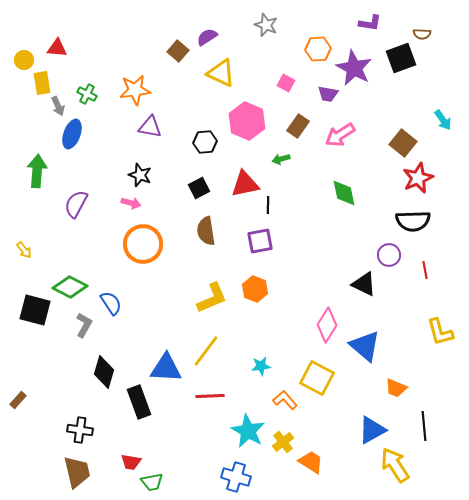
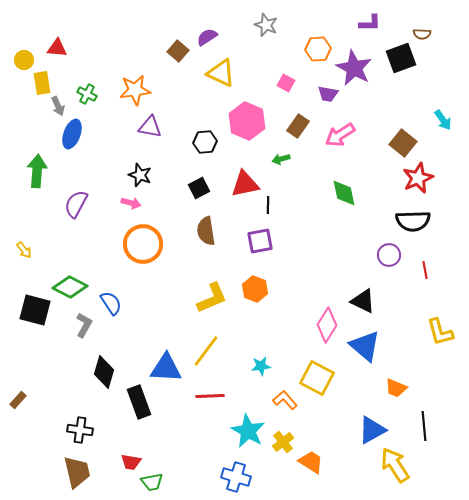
purple L-shape at (370, 23): rotated 10 degrees counterclockwise
black triangle at (364, 284): moved 1 px left, 17 px down
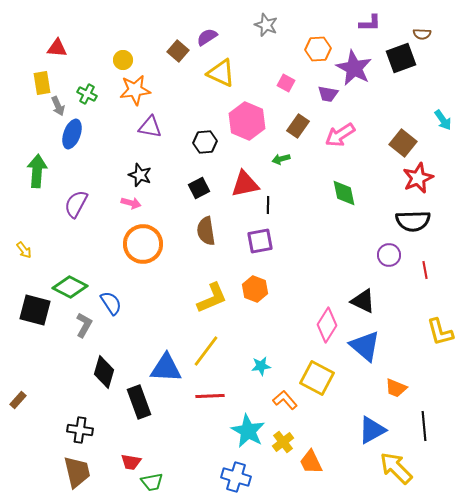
yellow circle at (24, 60): moved 99 px right
orange trapezoid at (311, 462): rotated 148 degrees counterclockwise
yellow arrow at (395, 465): moved 1 px right, 3 px down; rotated 12 degrees counterclockwise
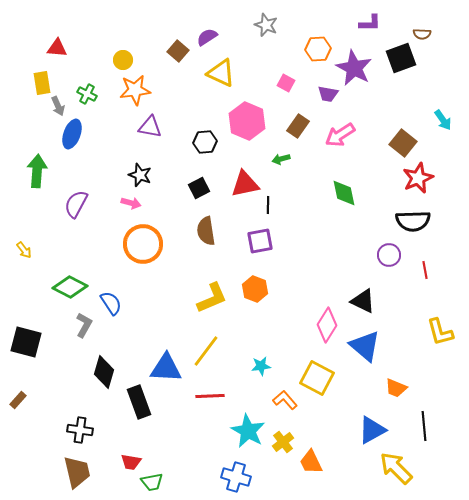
black square at (35, 310): moved 9 px left, 32 px down
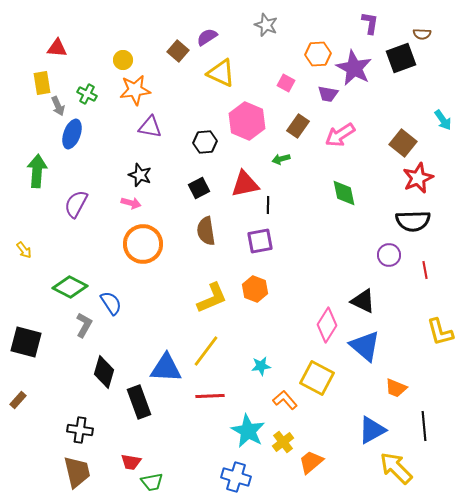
purple L-shape at (370, 23): rotated 80 degrees counterclockwise
orange hexagon at (318, 49): moved 5 px down
orange trapezoid at (311, 462): rotated 76 degrees clockwise
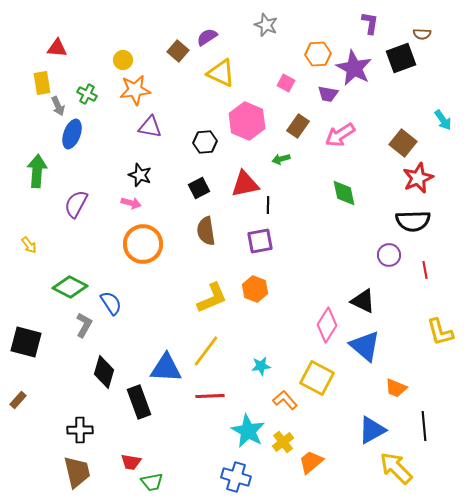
yellow arrow at (24, 250): moved 5 px right, 5 px up
black cross at (80, 430): rotated 10 degrees counterclockwise
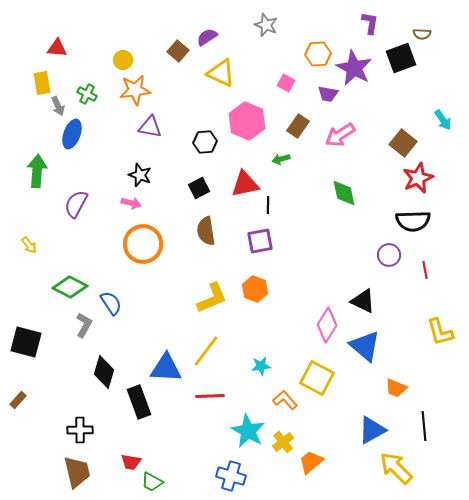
blue cross at (236, 477): moved 5 px left, 1 px up
green trapezoid at (152, 482): rotated 40 degrees clockwise
